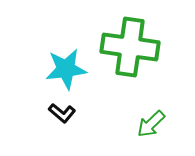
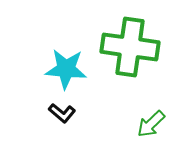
cyan star: rotated 12 degrees clockwise
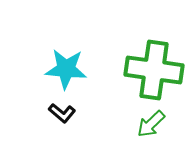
green cross: moved 24 px right, 23 px down
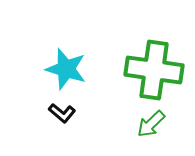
cyan star: rotated 12 degrees clockwise
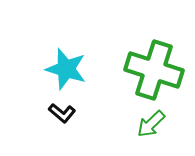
green cross: rotated 10 degrees clockwise
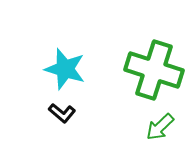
cyan star: moved 1 px left
green arrow: moved 9 px right, 3 px down
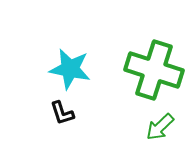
cyan star: moved 5 px right; rotated 6 degrees counterclockwise
black L-shape: rotated 32 degrees clockwise
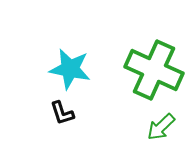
green cross: rotated 6 degrees clockwise
green arrow: moved 1 px right
